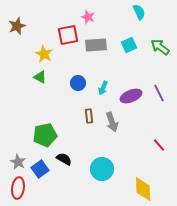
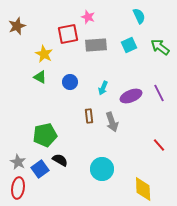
cyan semicircle: moved 4 px down
red square: moved 1 px up
blue circle: moved 8 px left, 1 px up
black semicircle: moved 4 px left, 1 px down
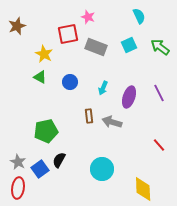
gray rectangle: moved 2 px down; rotated 25 degrees clockwise
purple ellipse: moved 2 px left, 1 px down; rotated 50 degrees counterclockwise
gray arrow: rotated 126 degrees clockwise
green pentagon: moved 1 px right, 4 px up
black semicircle: moved 1 px left; rotated 91 degrees counterclockwise
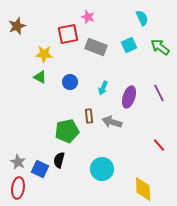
cyan semicircle: moved 3 px right, 2 px down
yellow star: rotated 24 degrees counterclockwise
green pentagon: moved 21 px right
black semicircle: rotated 14 degrees counterclockwise
blue square: rotated 30 degrees counterclockwise
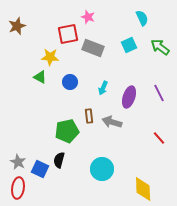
gray rectangle: moved 3 px left, 1 px down
yellow star: moved 6 px right, 3 px down
red line: moved 7 px up
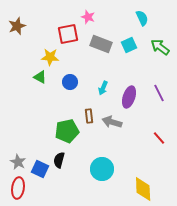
gray rectangle: moved 8 px right, 4 px up
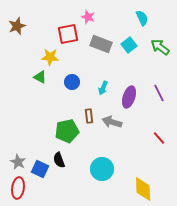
cyan square: rotated 14 degrees counterclockwise
blue circle: moved 2 px right
black semicircle: rotated 35 degrees counterclockwise
